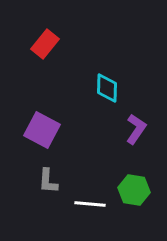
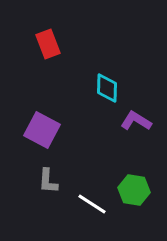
red rectangle: moved 3 px right; rotated 60 degrees counterclockwise
purple L-shape: moved 8 px up; rotated 92 degrees counterclockwise
white line: moved 2 px right; rotated 28 degrees clockwise
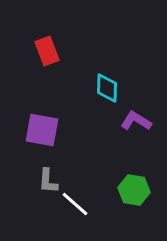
red rectangle: moved 1 px left, 7 px down
purple square: rotated 18 degrees counterclockwise
white line: moved 17 px left; rotated 8 degrees clockwise
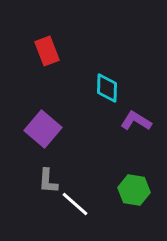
purple square: moved 1 px right, 1 px up; rotated 30 degrees clockwise
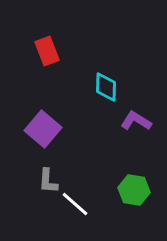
cyan diamond: moved 1 px left, 1 px up
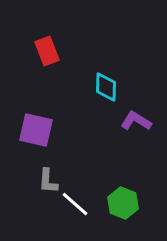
purple square: moved 7 px left, 1 px down; rotated 27 degrees counterclockwise
green hexagon: moved 11 px left, 13 px down; rotated 12 degrees clockwise
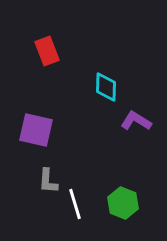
white line: rotated 32 degrees clockwise
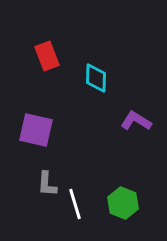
red rectangle: moved 5 px down
cyan diamond: moved 10 px left, 9 px up
gray L-shape: moved 1 px left, 3 px down
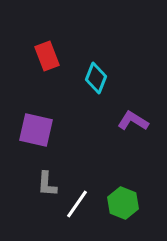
cyan diamond: rotated 20 degrees clockwise
purple L-shape: moved 3 px left
white line: moved 2 px right; rotated 52 degrees clockwise
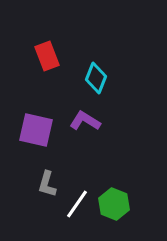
purple L-shape: moved 48 px left
gray L-shape: rotated 12 degrees clockwise
green hexagon: moved 9 px left, 1 px down
